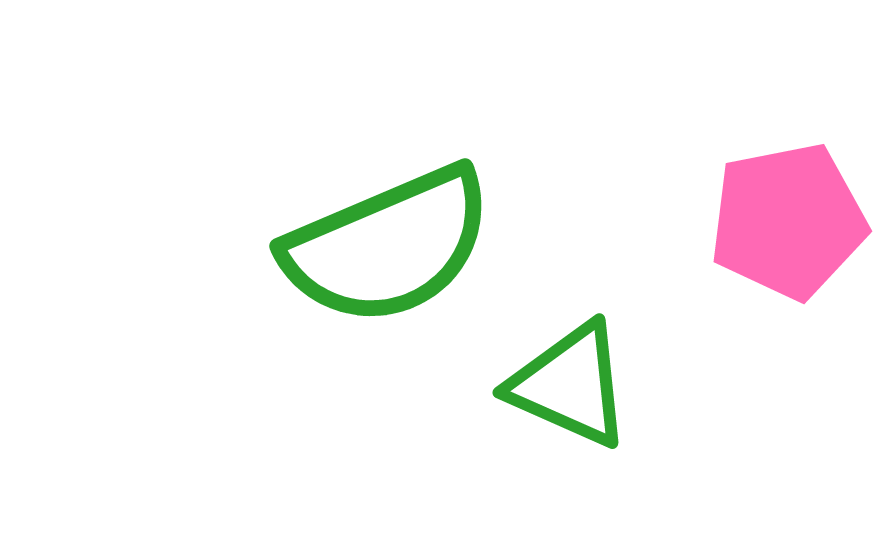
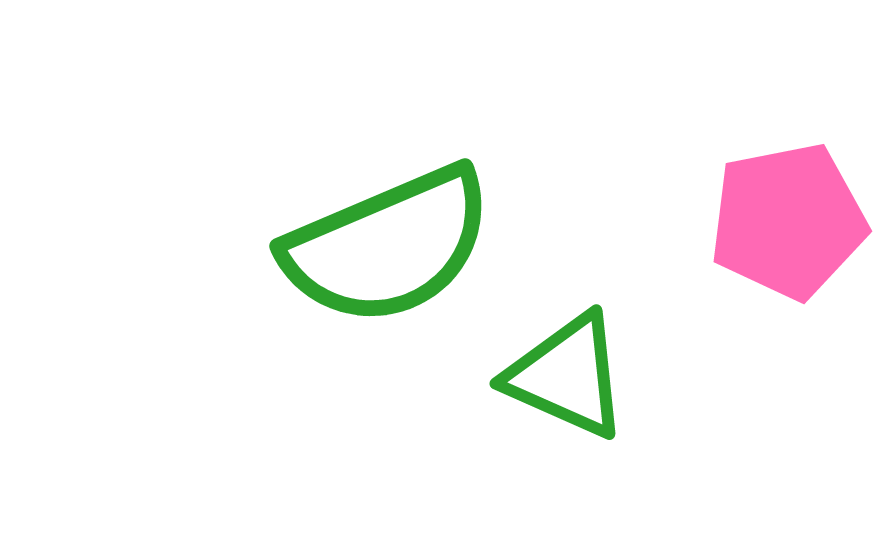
green triangle: moved 3 px left, 9 px up
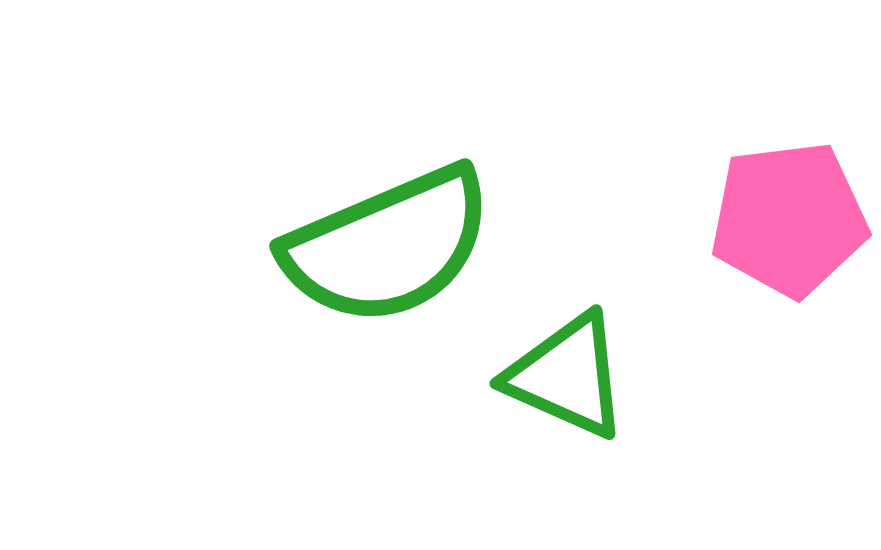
pink pentagon: moved 1 px right, 2 px up; rotated 4 degrees clockwise
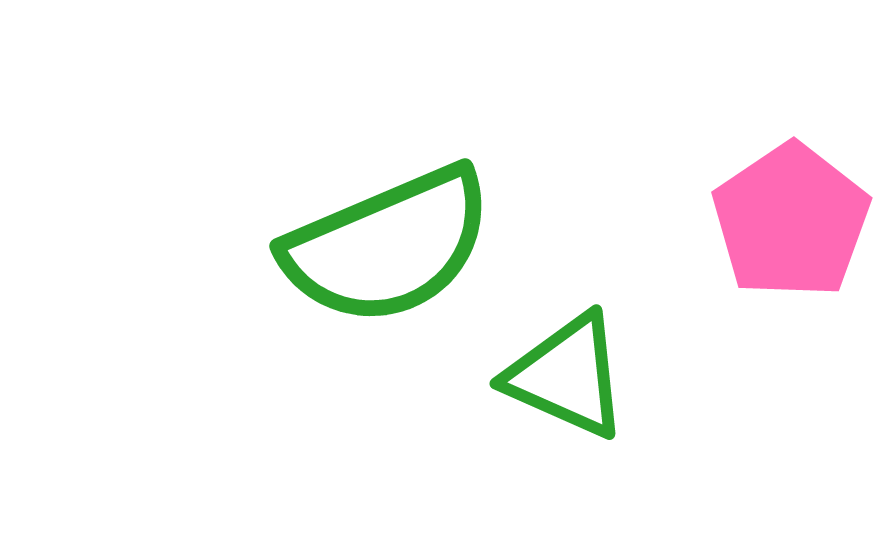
pink pentagon: moved 2 px right, 2 px down; rotated 27 degrees counterclockwise
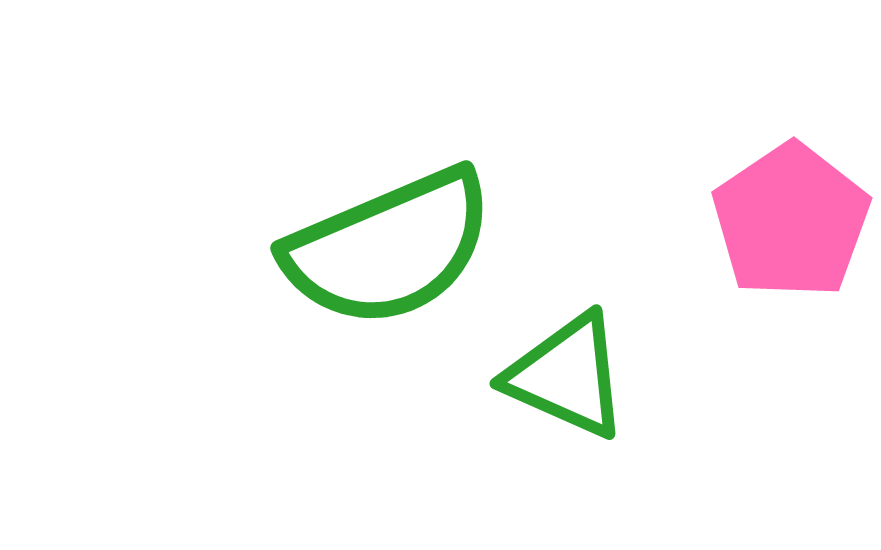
green semicircle: moved 1 px right, 2 px down
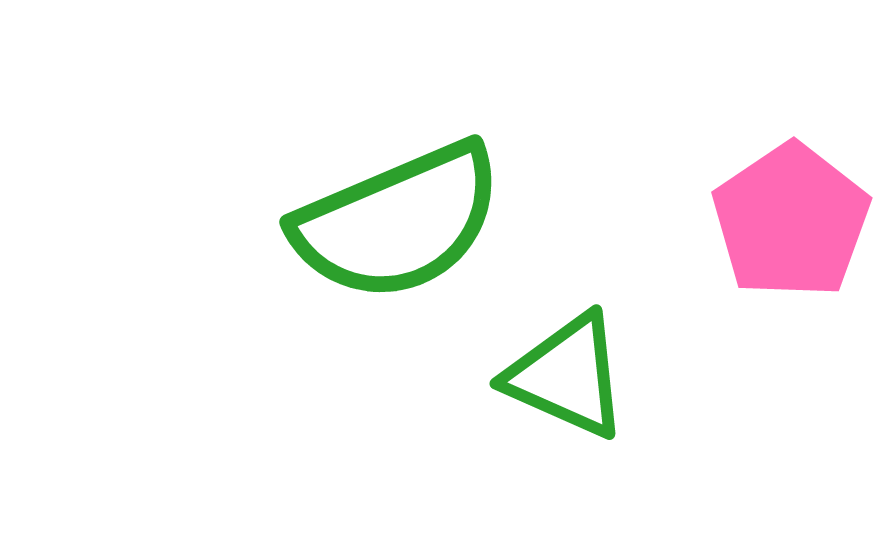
green semicircle: moved 9 px right, 26 px up
